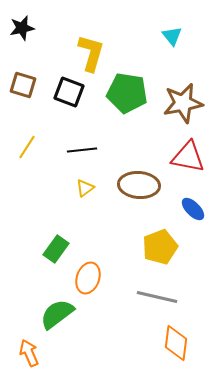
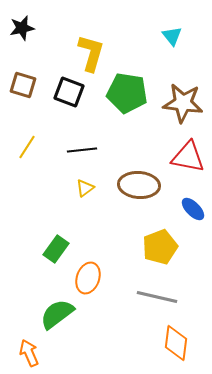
brown star: rotated 18 degrees clockwise
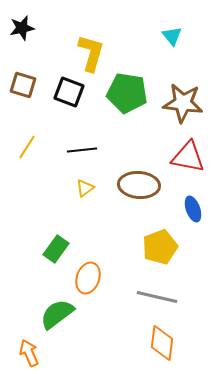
blue ellipse: rotated 25 degrees clockwise
orange diamond: moved 14 px left
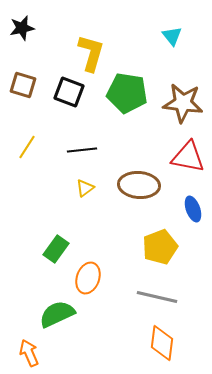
green semicircle: rotated 12 degrees clockwise
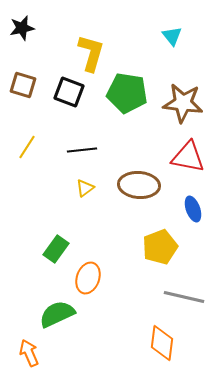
gray line: moved 27 px right
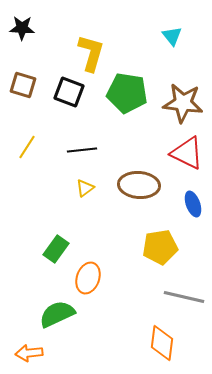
black star: rotated 15 degrees clockwise
red triangle: moved 1 px left, 4 px up; rotated 15 degrees clockwise
blue ellipse: moved 5 px up
yellow pentagon: rotated 12 degrees clockwise
orange arrow: rotated 72 degrees counterclockwise
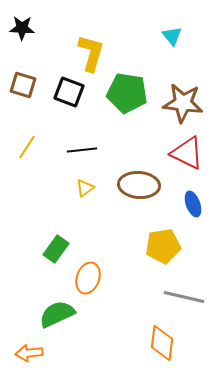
yellow pentagon: moved 3 px right, 1 px up
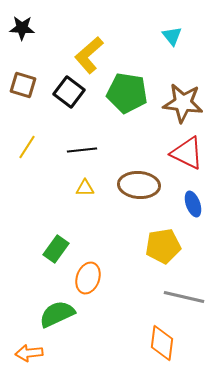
yellow L-shape: moved 2 px left, 2 px down; rotated 147 degrees counterclockwise
black square: rotated 16 degrees clockwise
yellow triangle: rotated 36 degrees clockwise
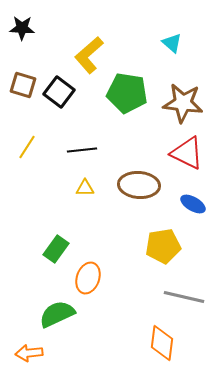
cyan triangle: moved 7 px down; rotated 10 degrees counterclockwise
black square: moved 10 px left
blue ellipse: rotated 40 degrees counterclockwise
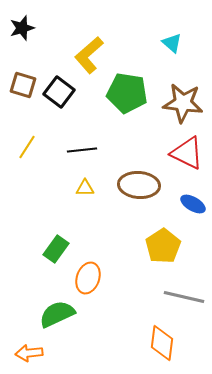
black star: rotated 20 degrees counterclockwise
yellow pentagon: rotated 24 degrees counterclockwise
